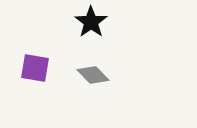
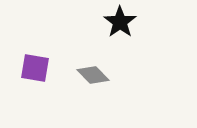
black star: moved 29 px right
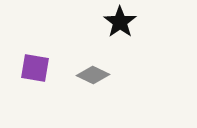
gray diamond: rotated 20 degrees counterclockwise
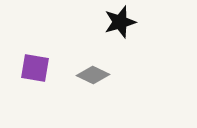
black star: rotated 20 degrees clockwise
